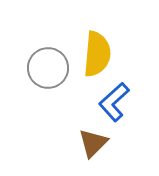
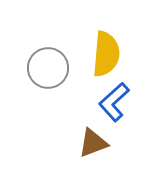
yellow semicircle: moved 9 px right
brown triangle: rotated 24 degrees clockwise
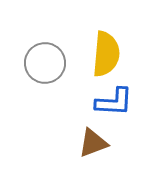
gray circle: moved 3 px left, 5 px up
blue L-shape: rotated 135 degrees counterclockwise
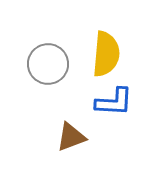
gray circle: moved 3 px right, 1 px down
brown triangle: moved 22 px left, 6 px up
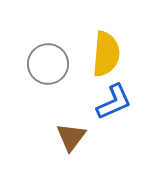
blue L-shape: rotated 27 degrees counterclockwise
brown triangle: rotated 32 degrees counterclockwise
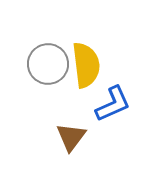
yellow semicircle: moved 20 px left, 11 px down; rotated 12 degrees counterclockwise
blue L-shape: moved 1 px left, 2 px down
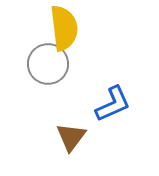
yellow semicircle: moved 22 px left, 37 px up
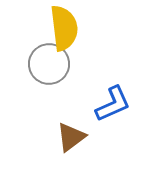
gray circle: moved 1 px right
brown triangle: rotated 16 degrees clockwise
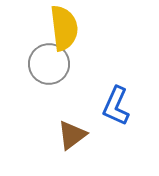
blue L-shape: moved 3 px right, 2 px down; rotated 138 degrees clockwise
brown triangle: moved 1 px right, 2 px up
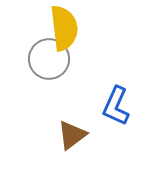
gray circle: moved 5 px up
